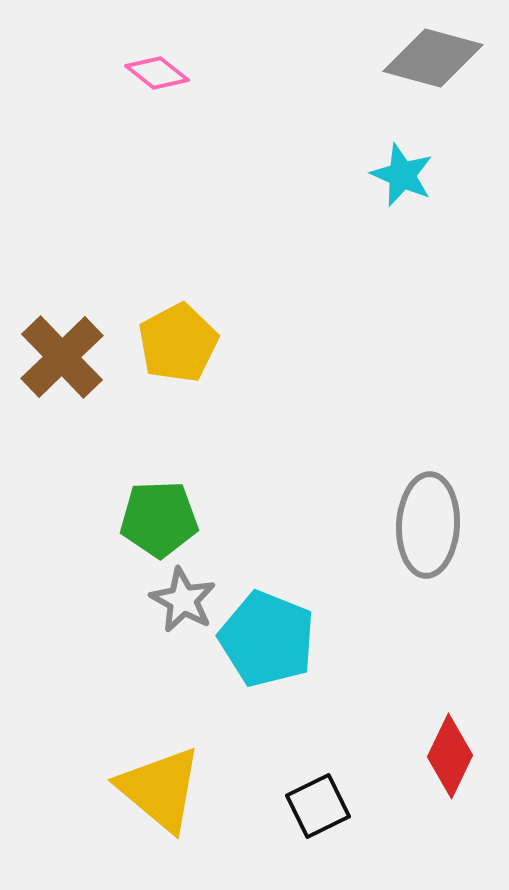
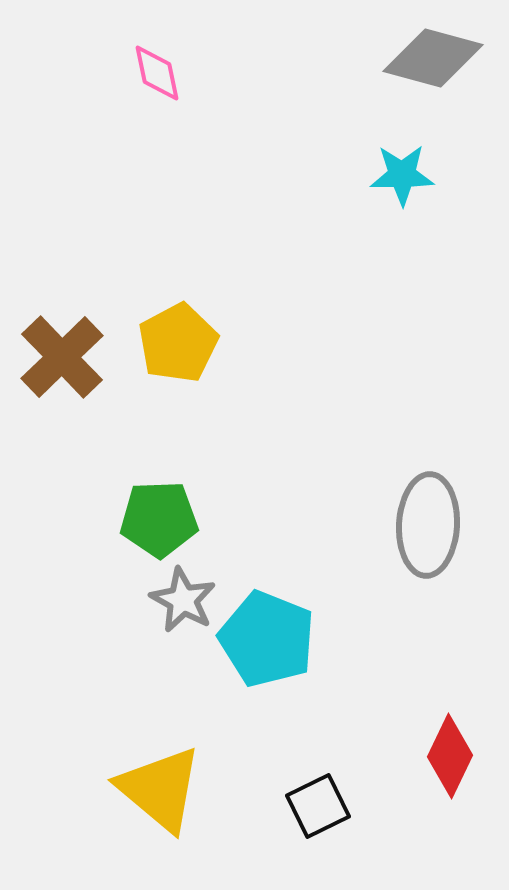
pink diamond: rotated 40 degrees clockwise
cyan star: rotated 24 degrees counterclockwise
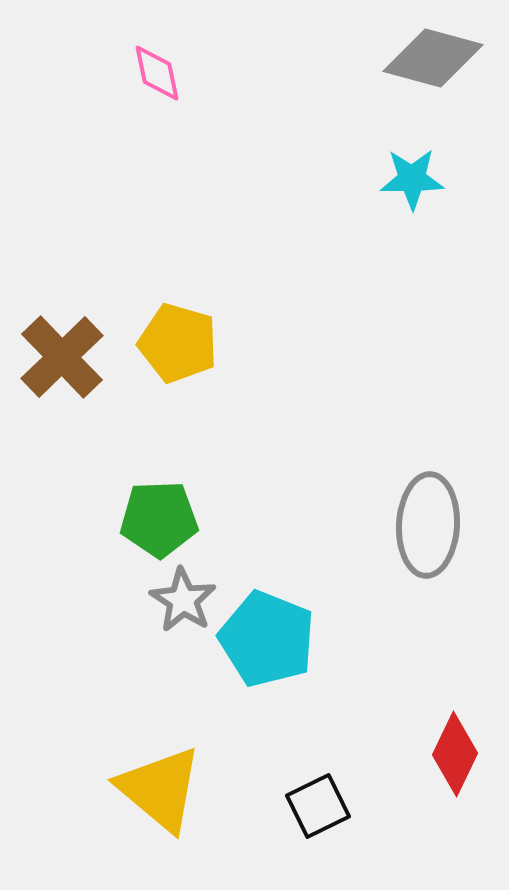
cyan star: moved 10 px right, 4 px down
yellow pentagon: rotated 28 degrees counterclockwise
gray star: rotated 4 degrees clockwise
red diamond: moved 5 px right, 2 px up
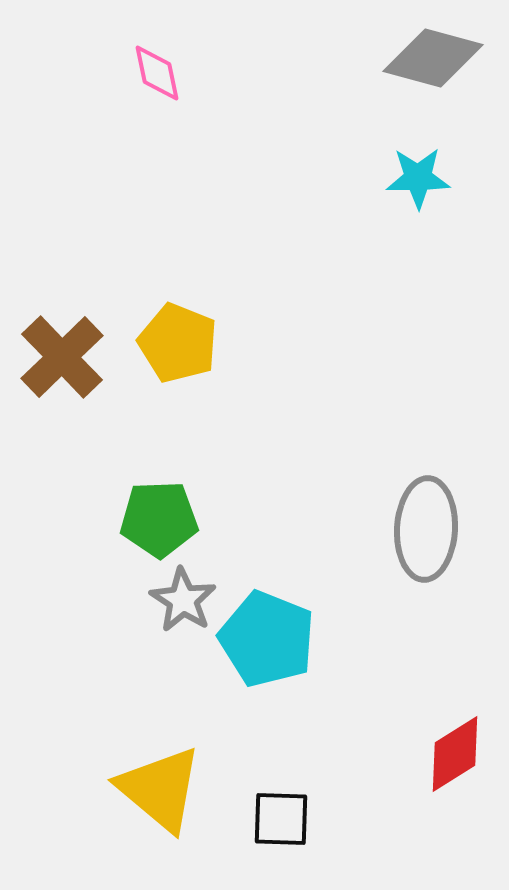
cyan star: moved 6 px right, 1 px up
yellow pentagon: rotated 6 degrees clockwise
gray ellipse: moved 2 px left, 4 px down
red diamond: rotated 32 degrees clockwise
black square: moved 37 px left, 13 px down; rotated 28 degrees clockwise
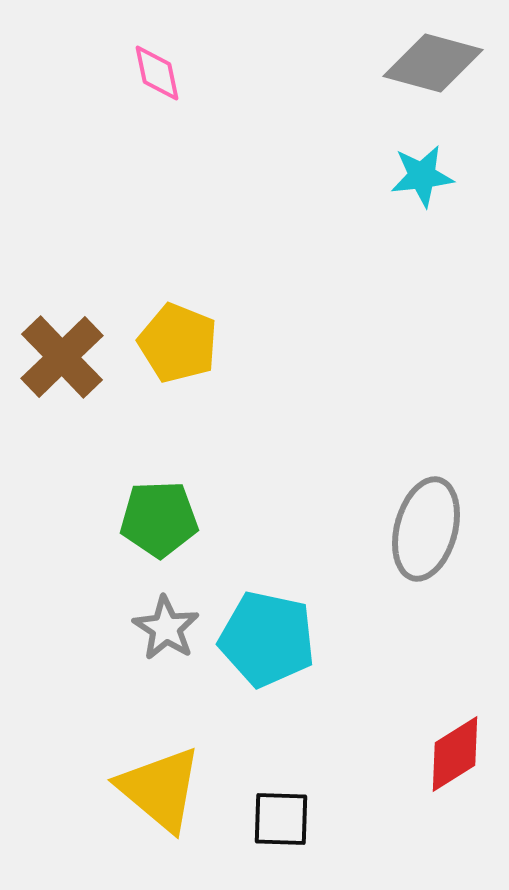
gray diamond: moved 5 px down
cyan star: moved 4 px right, 2 px up; rotated 6 degrees counterclockwise
gray ellipse: rotated 12 degrees clockwise
gray star: moved 17 px left, 28 px down
cyan pentagon: rotated 10 degrees counterclockwise
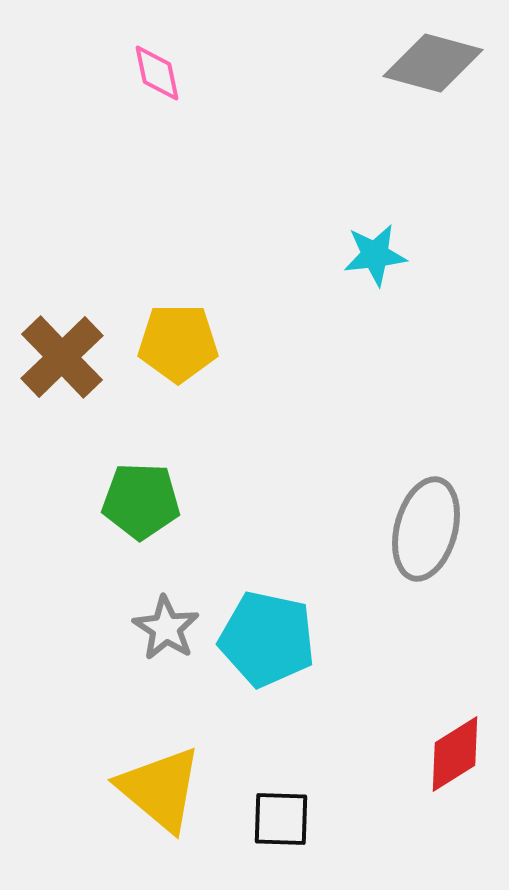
cyan star: moved 47 px left, 79 px down
yellow pentagon: rotated 22 degrees counterclockwise
green pentagon: moved 18 px left, 18 px up; rotated 4 degrees clockwise
